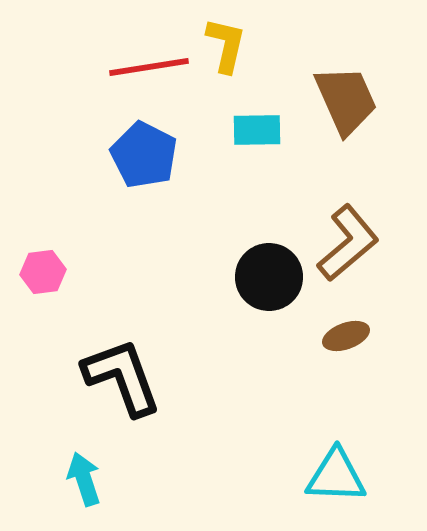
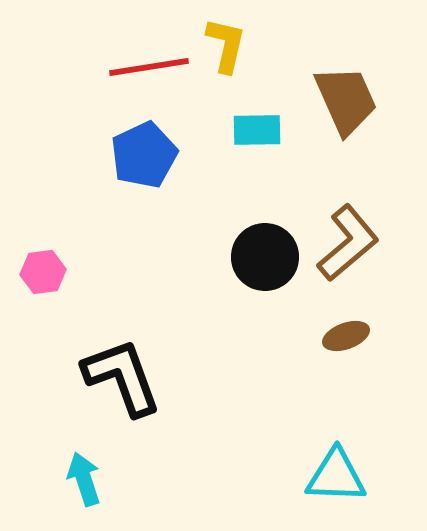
blue pentagon: rotated 20 degrees clockwise
black circle: moved 4 px left, 20 px up
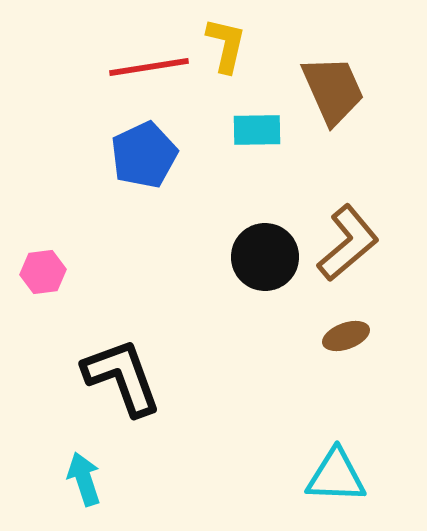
brown trapezoid: moved 13 px left, 10 px up
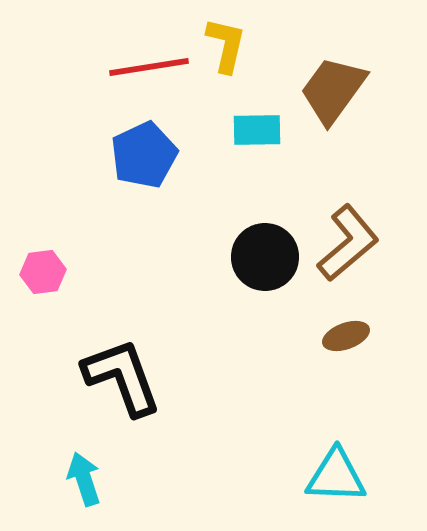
brown trapezoid: rotated 120 degrees counterclockwise
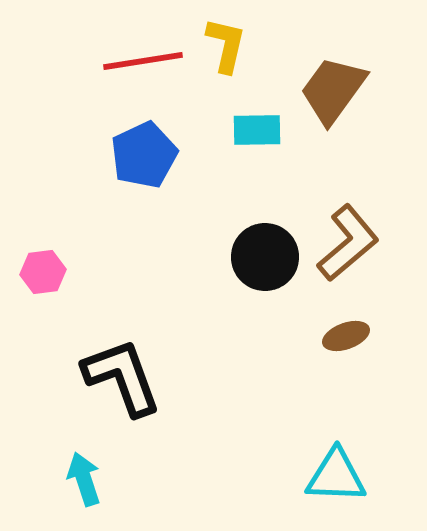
red line: moved 6 px left, 6 px up
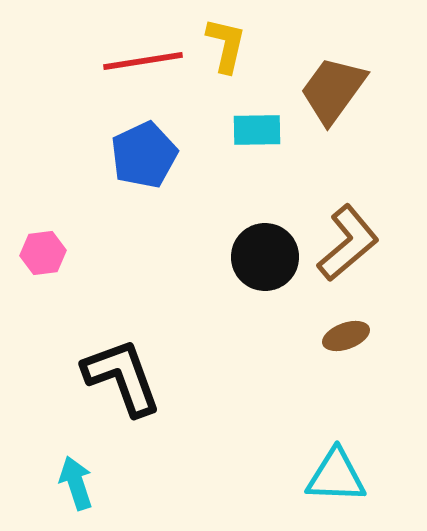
pink hexagon: moved 19 px up
cyan arrow: moved 8 px left, 4 px down
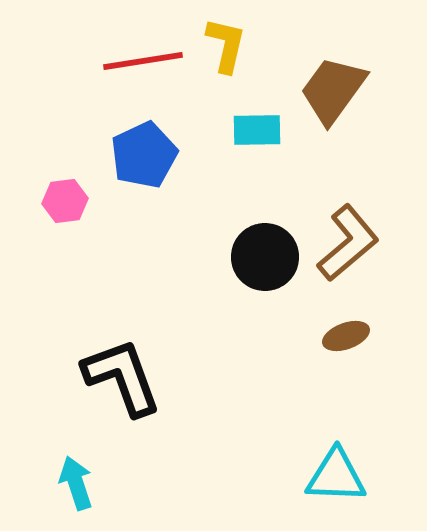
pink hexagon: moved 22 px right, 52 px up
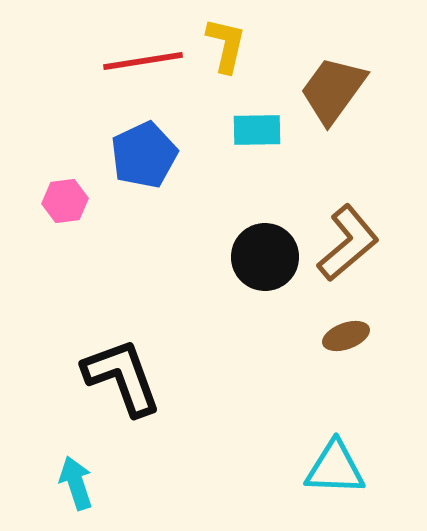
cyan triangle: moved 1 px left, 8 px up
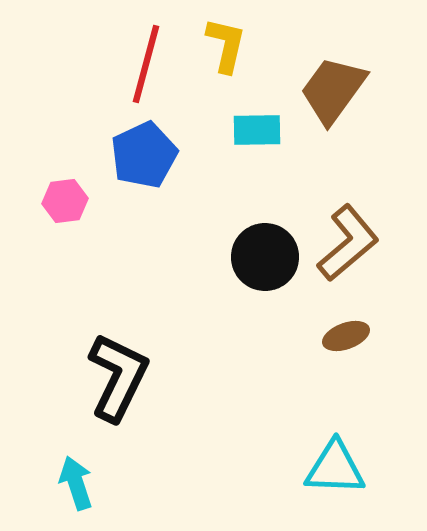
red line: moved 3 px right, 3 px down; rotated 66 degrees counterclockwise
black L-shape: moved 4 px left; rotated 46 degrees clockwise
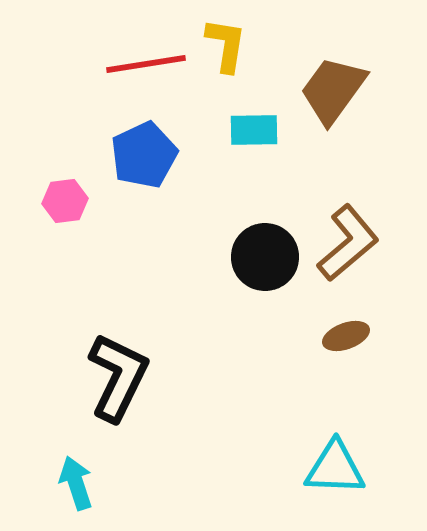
yellow L-shape: rotated 4 degrees counterclockwise
red line: rotated 66 degrees clockwise
cyan rectangle: moved 3 px left
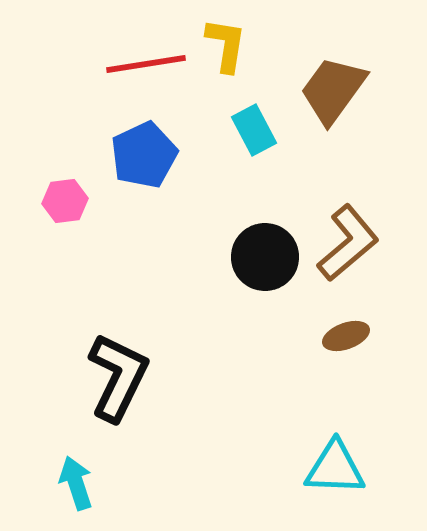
cyan rectangle: rotated 63 degrees clockwise
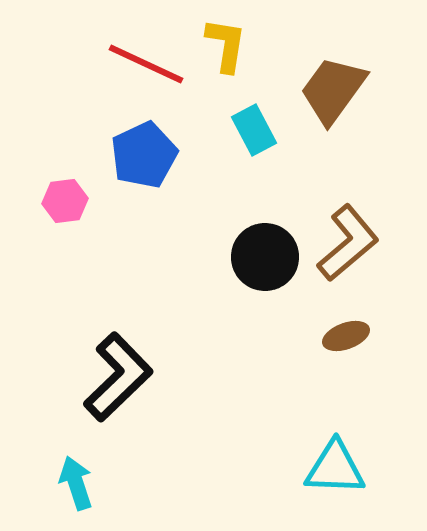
red line: rotated 34 degrees clockwise
black L-shape: rotated 20 degrees clockwise
